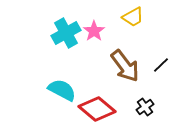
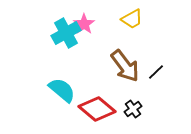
yellow trapezoid: moved 1 px left, 2 px down
pink star: moved 10 px left, 7 px up
black line: moved 5 px left, 7 px down
cyan semicircle: rotated 12 degrees clockwise
black cross: moved 12 px left, 2 px down
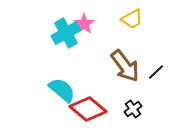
red diamond: moved 9 px left
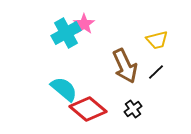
yellow trapezoid: moved 25 px right, 21 px down; rotated 15 degrees clockwise
brown arrow: rotated 12 degrees clockwise
cyan semicircle: moved 2 px right, 1 px up
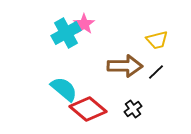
brown arrow: rotated 64 degrees counterclockwise
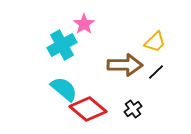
cyan cross: moved 4 px left, 12 px down
yellow trapezoid: moved 2 px left, 2 px down; rotated 30 degrees counterclockwise
brown arrow: moved 1 px up
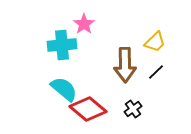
cyan cross: rotated 24 degrees clockwise
brown arrow: rotated 88 degrees clockwise
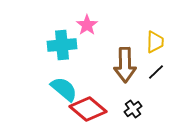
pink star: moved 3 px right, 1 px down
yellow trapezoid: rotated 45 degrees counterclockwise
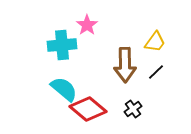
yellow trapezoid: rotated 35 degrees clockwise
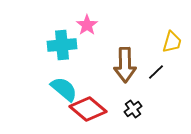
yellow trapezoid: moved 17 px right; rotated 20 degrees counterclockwise
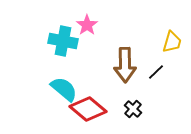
cyan cross: moved 1 px right, 4 px up; rotated 16 degrees clockwise
black cross: rotated 12 degrees counterclockwise
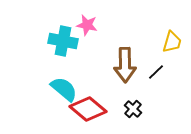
pink star: rotated 25 degrees counterclockwise
